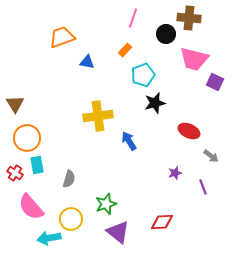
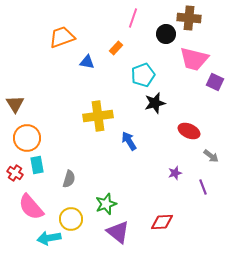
orange rectangle: moved 9 px left, 2 px up
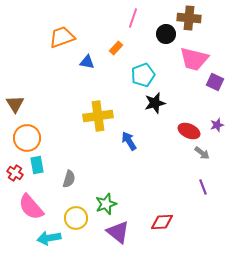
gray arrow: moved 9 px left, 3 px up
purple star: moved 42 px right, 48 px up
yellow circle: moved 5 px right, 1 px up
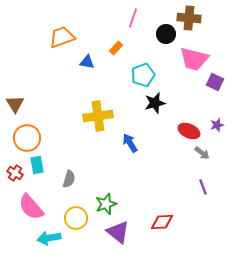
blue arrow: moved 1 px right, 2 px down
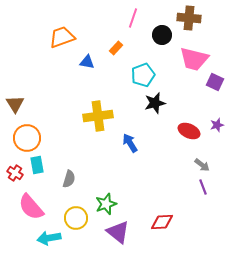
black circle: moved 4 px left, 1 px down
gray arrow: moved 12 px down
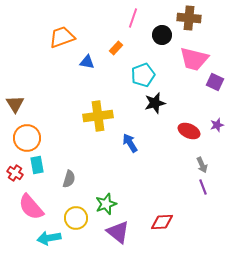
gray arrow: rotated 28 degrees clockwise
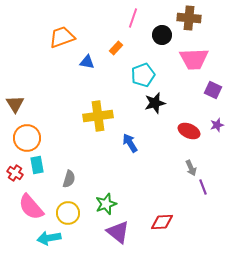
pink trapezoid: rotated 16 degrees counterclockwise
purple square: moved 2 px left, 8 px down
gray arrow: moved 11 px left, 3 px down
yellow circle: moved 8 px left, 5 px up
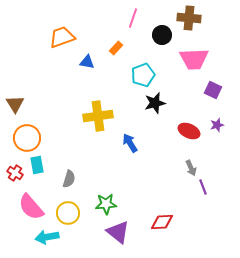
green star: rotated 15 degrees clockwise
cyan arrow: moved 2 px left, 1 px up
